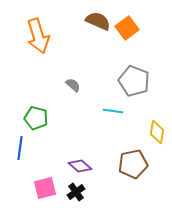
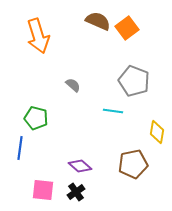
pink square: moved 2 px left, 2 px down; rotated 20 degrees clockwise
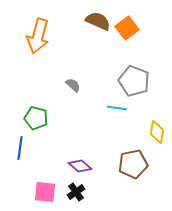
orange arrow: rotated 32 degrees clockwise
cyan line: moved 4 px right, 3 px up
pink square: moved 2 px right, 2 px down
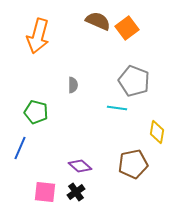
gray semicircle: rotated 49 degrees clockwise
green pentagon: moved 6 px up
blue line: rotated 15 degrees clockwise
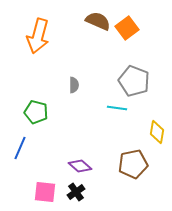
gray semicircle: moved 1 px right
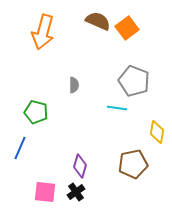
orange arrow: moved 5 px right, 4 px up
purple diamond: rotated 65 degrees clockwise
